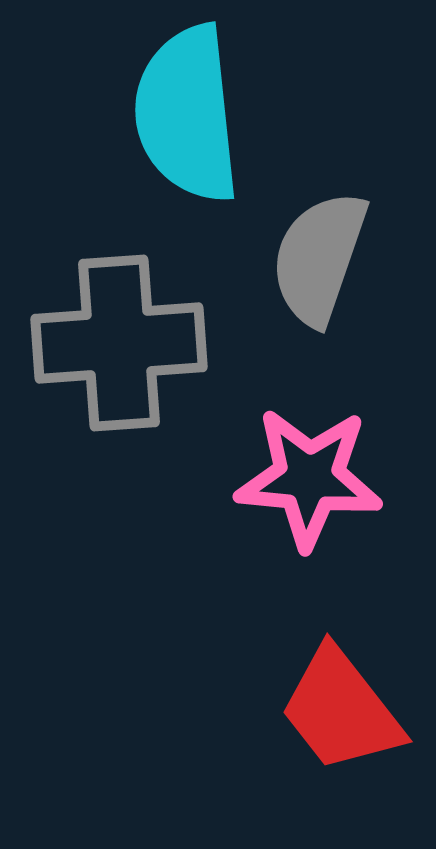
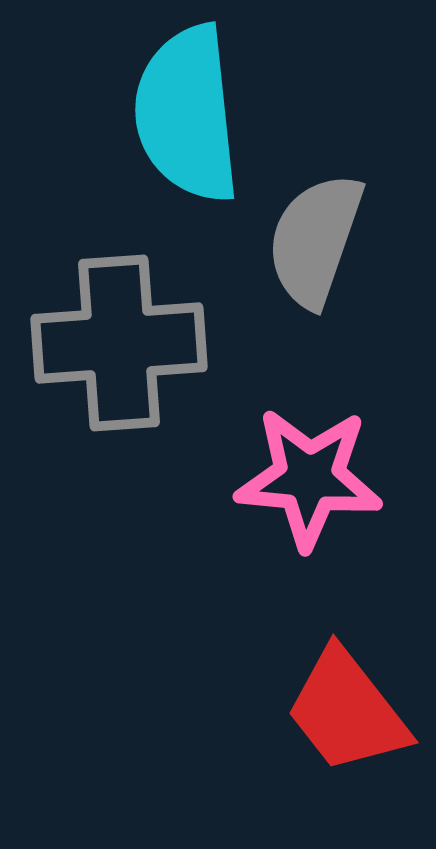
gray semicircle: moved 4 px left, 18 px up
red trapezoid: moved 6 px right, 1 px down
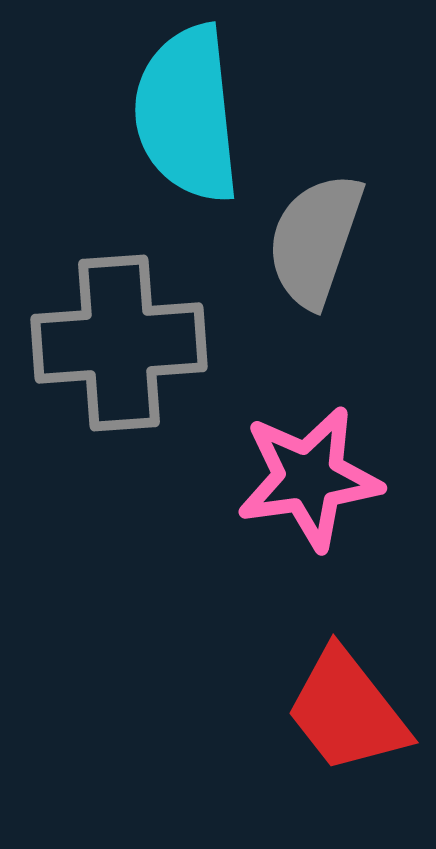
pink star: rotated 13 degrees counterclockwise
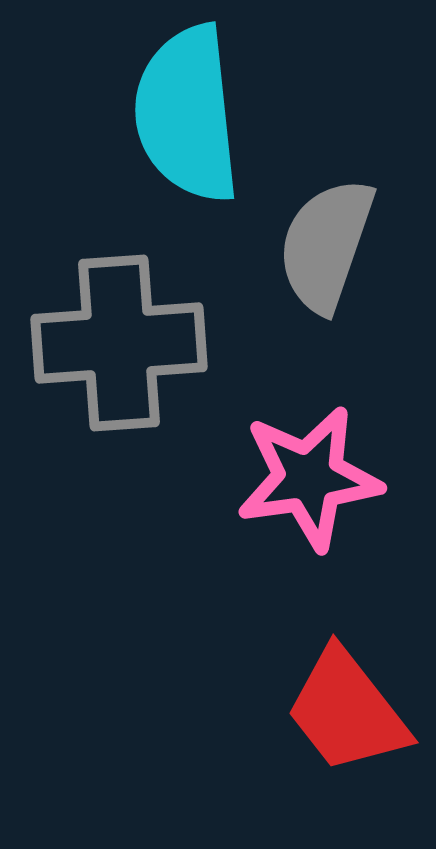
gray semicircle: moved 11 px right, 5 px down
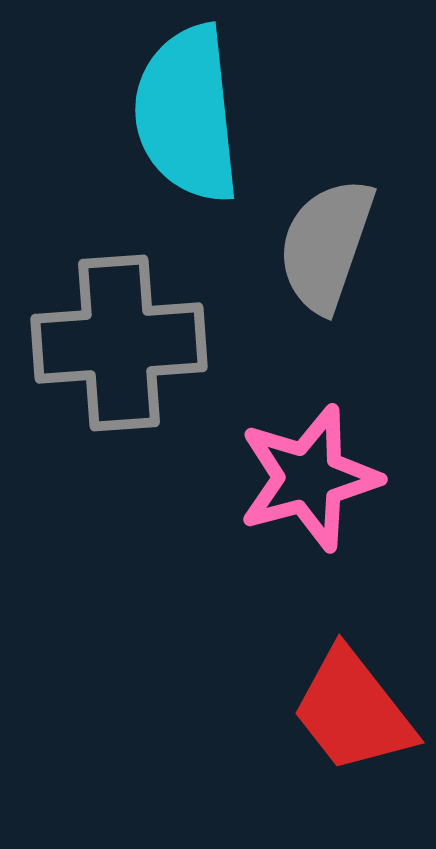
pink star: rotated 7 degrees counterclockwise
red trapezoid: moved 6 px right
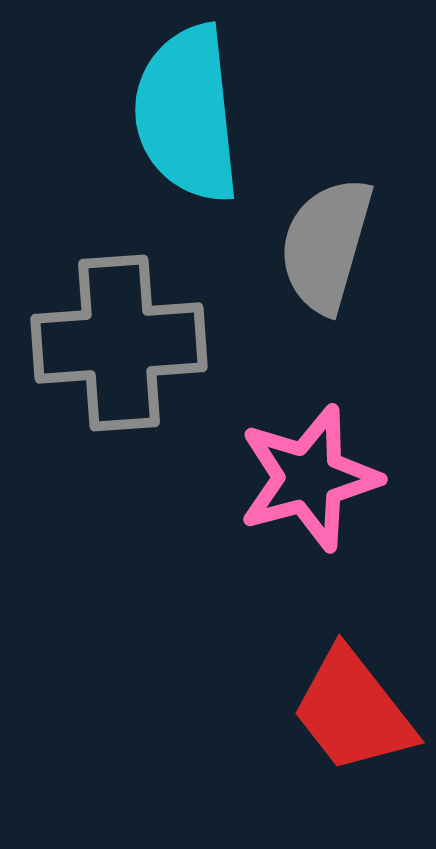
gray semicircle: rotated 3 degrees counterclockwise
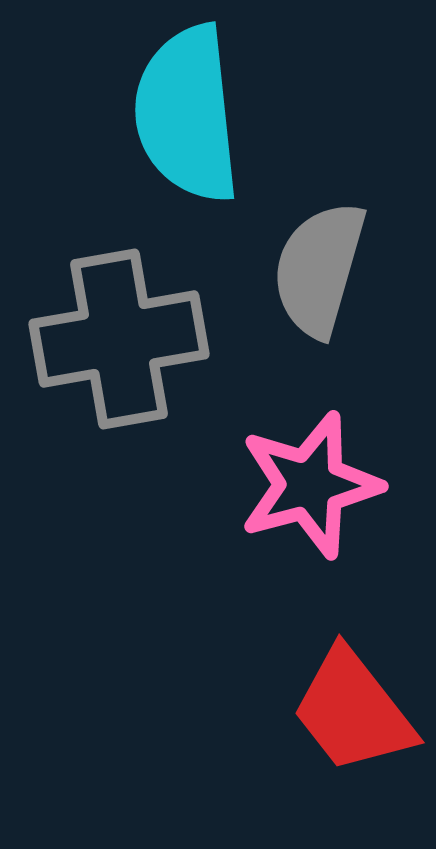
gray semicircle: moved 7 px left, 24 px down
gray cross: moved 4 px up; rotated 6 degrees counterclockwise
pink star: moved 1 px right, 7 px down
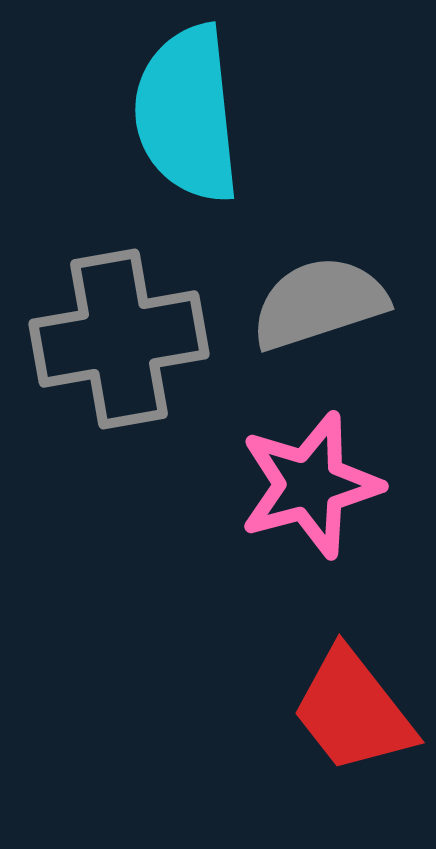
gray semicircle: moved 34 px down; rotated 56 degrees clockwise
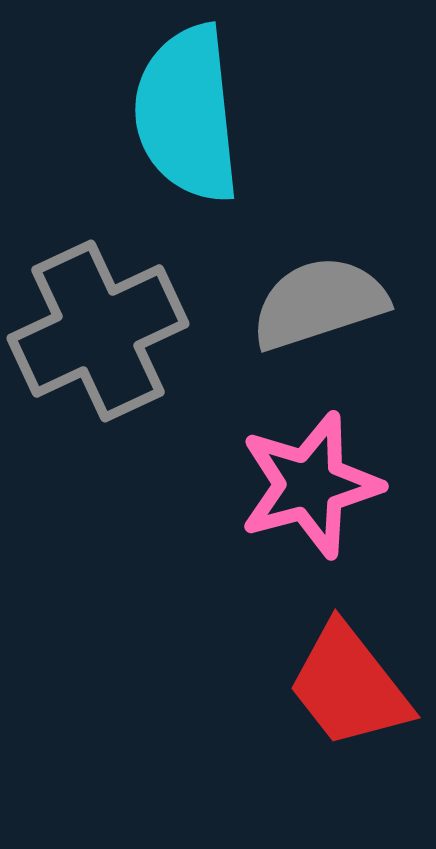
gray cross: moved 21 px left, 8 px up; rotated 15 degrees counterclockwise
red trapezoid: moved 4 px left, 25 px up
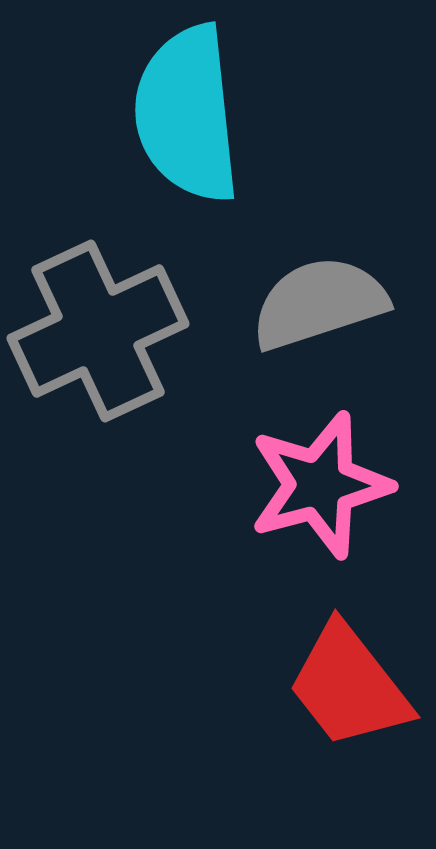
pink star: moved 10 px right
